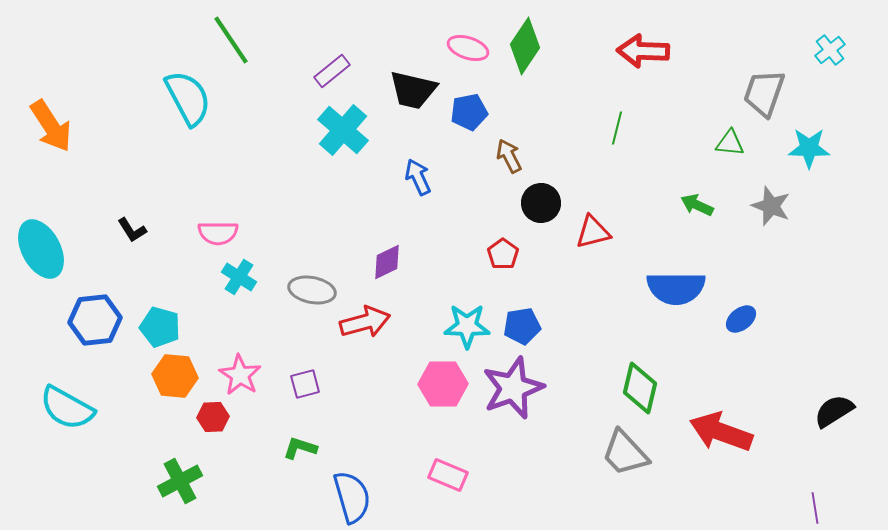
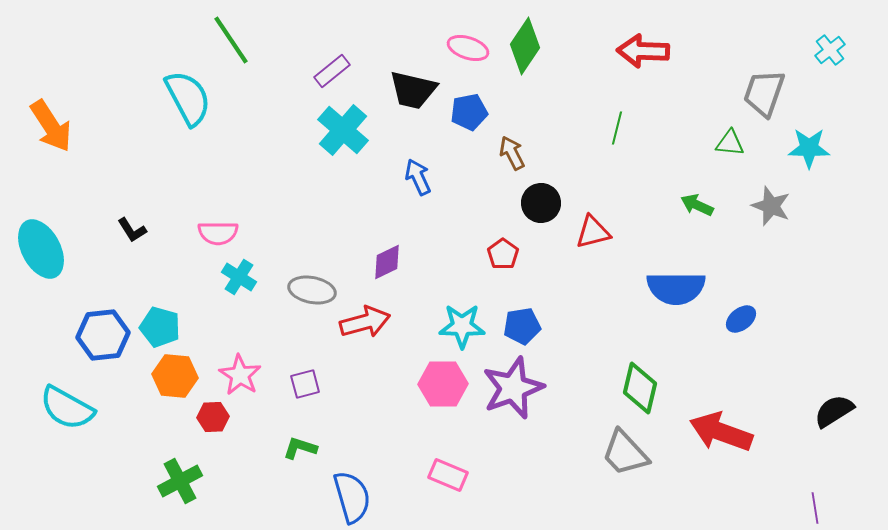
brown arrow at (509, 156): moved 3 px right, 3 px up
blue hexagon at (95, 320): moved 8 px right, 15 px down
cyan star at (467, 326): moved 5 px left
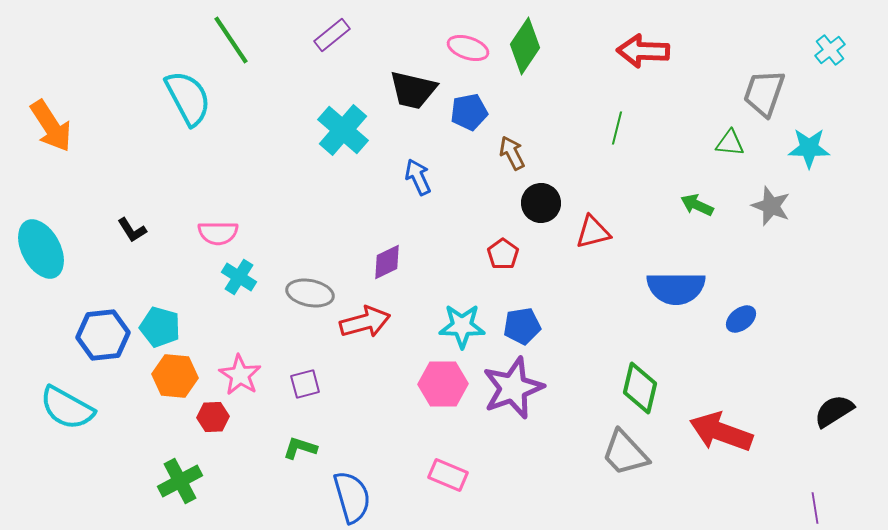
purple rectangle at (332, 71): moved 36 px up
gray ellipse at (312, 290): moved 2 px left, 3 px down
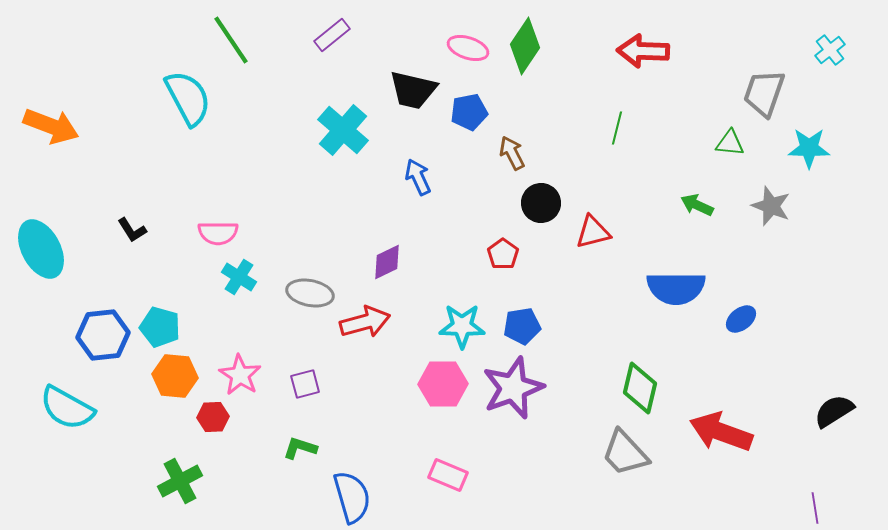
orange arrow at (51, 126): rotated 36 degrees counterclockwise
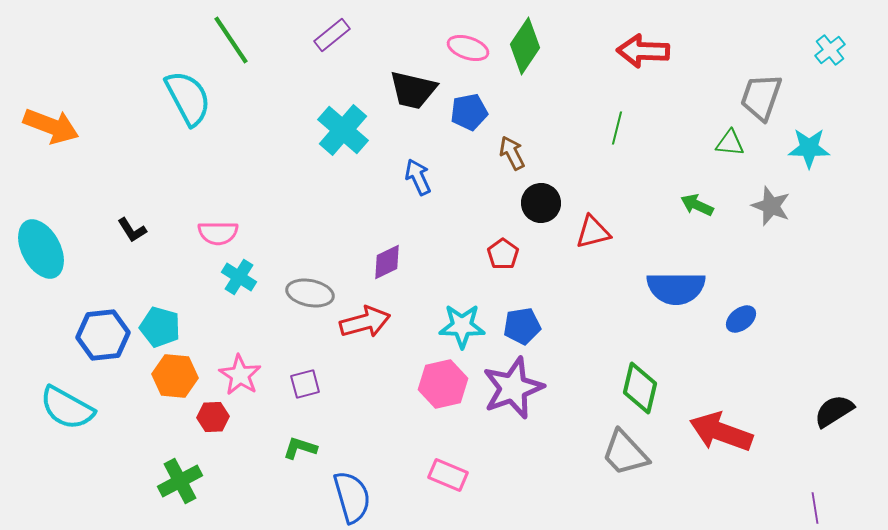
gray trapezoid at (764, 93): moved 3 px left, 4 px down
pink hexagon at (443, 384): rotated 12 degrees counterclockwise
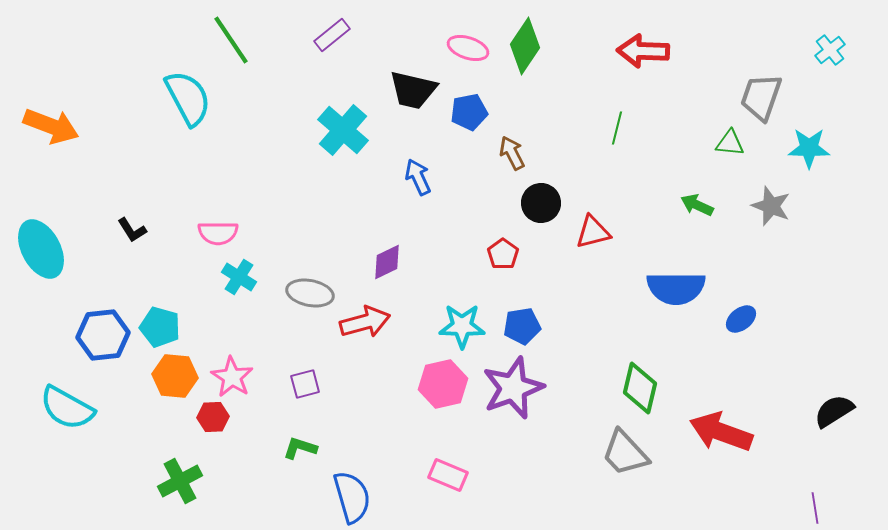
pink star at (240, 375): moved 8 px left, 2 px down
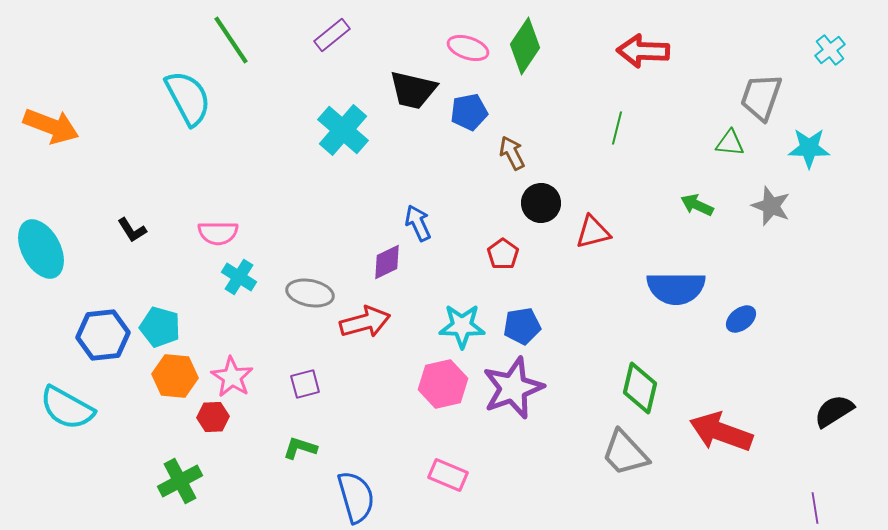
blue arrow at (418, 177): moved 46 px down
blue semicircle at (352, 497): moved 4 px right
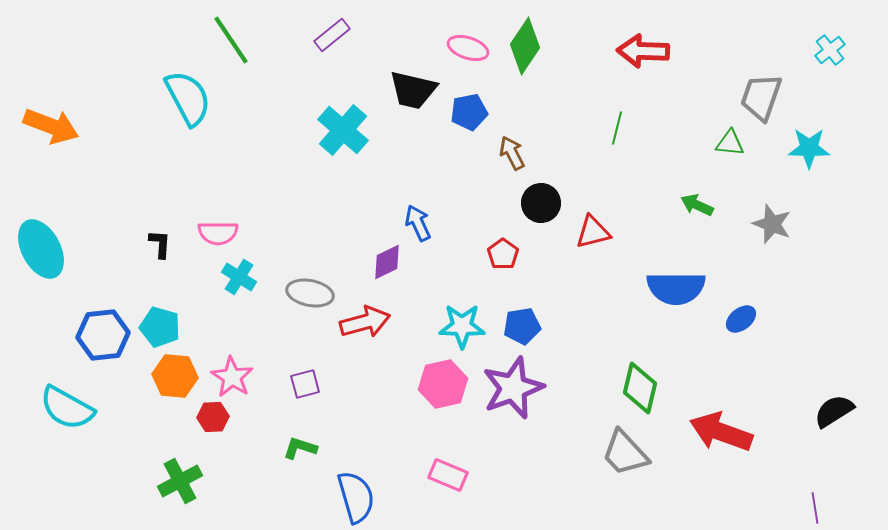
gray star at (771, 206): moved 1 px right, 18 px down
black L-shape at (132, 230): moved 28 px right, 14 px down; rotated 144 degrees counterclockwise
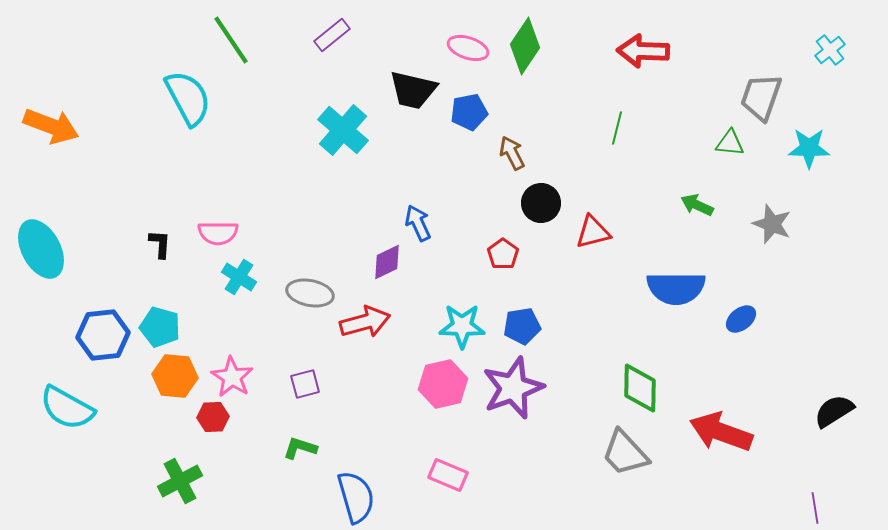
green diamond at (640, 388): rotated 12 degrees counterclockwise
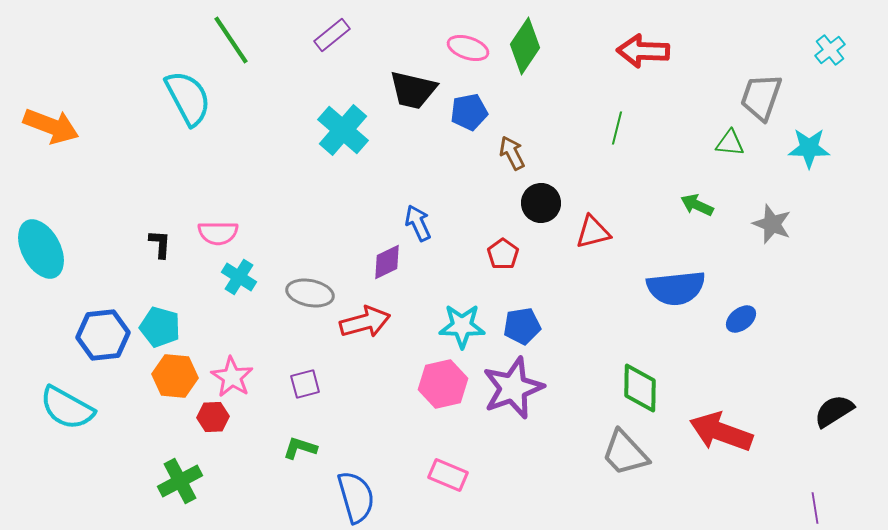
blue semicircle at (676, 288): rotated 6 degrees counterclockwise
